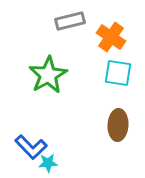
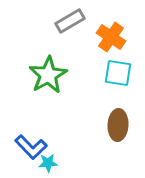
gray rectangle: rotated 16 degrees counterclockwise
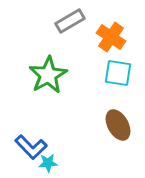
brown ellipse: rotated 32 degrees counterclockwise
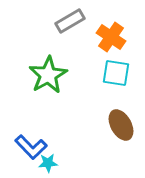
cyan square: moved 2 px left
brown ellipse: moved 3 px right
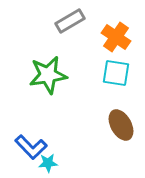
orange cross: moved 5 px right
green star: rotated 21 degrees clockwise
